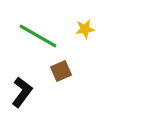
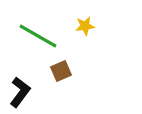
yellow star: moved 3 px up
black L-shape: moved 2 px left
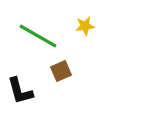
black L-shape: moved 1 px up; rotated 128 degrees clockwise
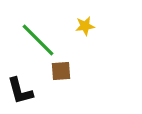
green line: moved 4 px down; rotated 15 degrees clockwise
brown square: rotated 20 degrees clockwise
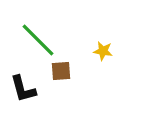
yellow star: moved 18 px right, 25 px down; rotated 18 degrees clockwise
black L-shape: moved 3 px right, 2 px up
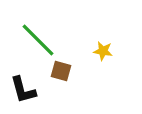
brown square: rotated 20 degrees clockwise
black L-shape: moved 1 px down
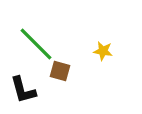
green line: moved 2 px left, 4 px down
brown square: moved 1 px left
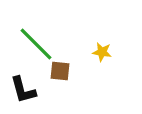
yellow star: moved 1 px left, 1 px down
brown square: rotated 10 degrees counterclockwise
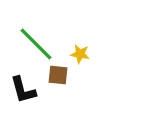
yellow star: moved 22 px left, 2 px down
brown square: moved 2 px left, 4 px down
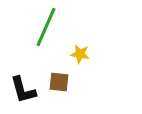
green line: moved 10 px right, 17 px up; rotated 69 degrees clockwise
brown square: moved 1 px right, 7 px down
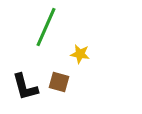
brown square: rotated 10 degrees clockwise
black L-shape: moved 2 px right, 3 px up
